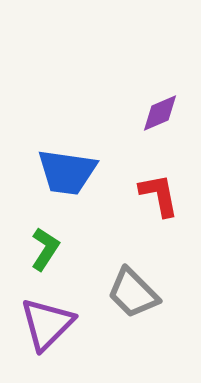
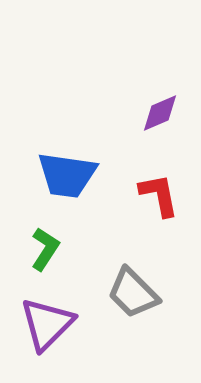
blue trapezoid: moved 3 px down
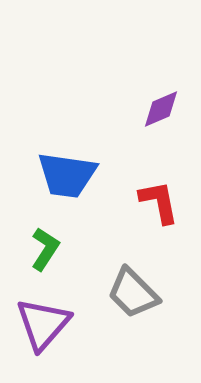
purple diamond: moved 1 px right, 4 px up
red L-shape: moved 7 px down
purple triangle: moved 4 px left; rotated 4 degrees counterclockwise
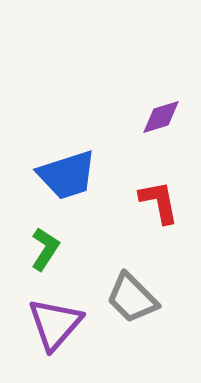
purple diamond: moved 8 px down; rotated 6 degrees clockwise
blue trapezoid: rotated 26 degrees counterclockwise
gray trapezoid: moved 1 px left, 5 px down
purple triangle: moved 12 px right
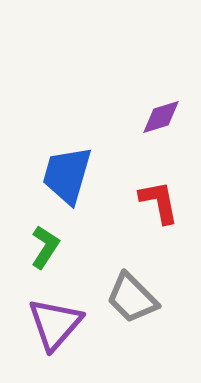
blue trapezoid: rotated 124 degrees clockwise
green L-shape: moved 2 px up
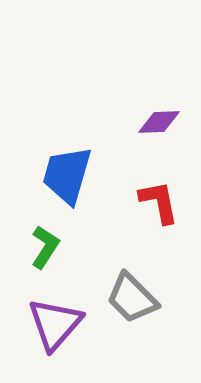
purple diamond: moved 2 px left, 5 px down; rotated 15 degrees clockwise
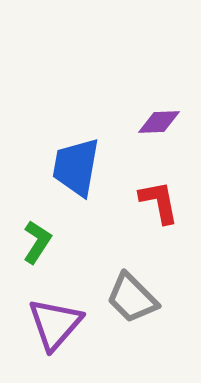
blue trapezoid: moved 9 px right, 8 px up; rotated 6 degrees counterclockwise
green L-shape: moved 8 px left, 5 px up
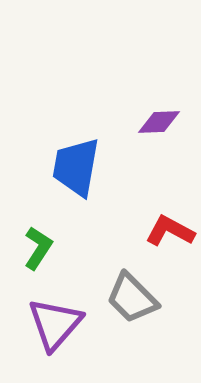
red L-shape: moved 11 px right, 29 px down; rotated 51 degrees counterclockwise
green L-shape: moved 1 px right, 6 px down
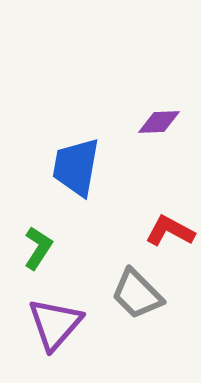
gray trapezoid: moved 5 px right, 4 px up
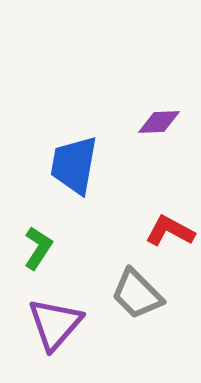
blue trapezoid: moved 2 px left, 2 px up
